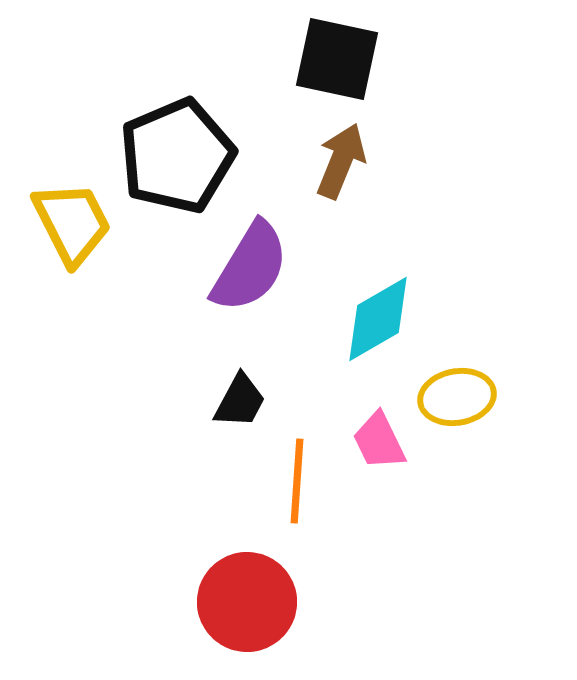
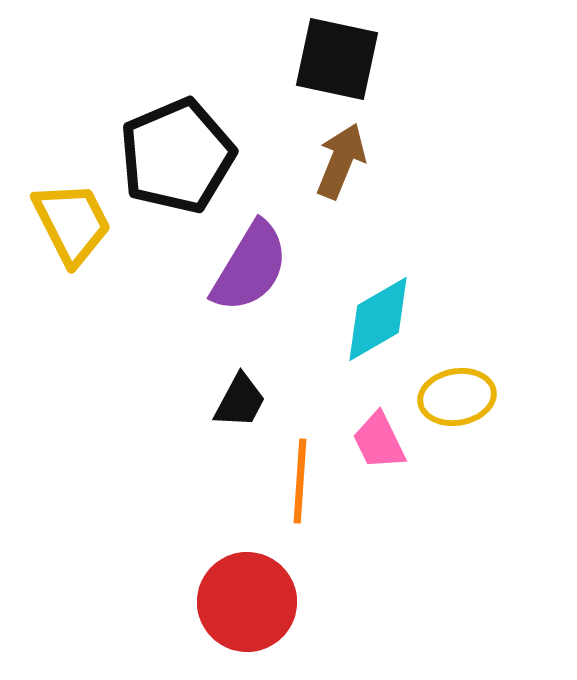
orange line: moved 3 px right
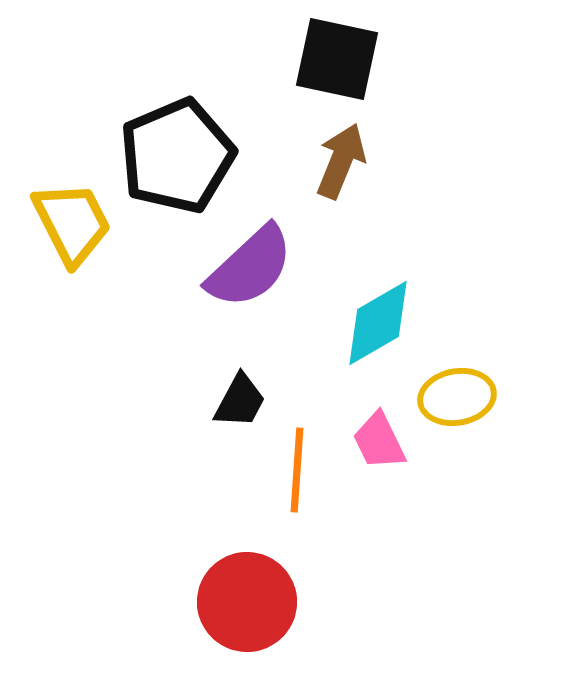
purple semicircle: rotated 16 degrees clockwise
cyan diamond: moved 4 px down
orange line: moved 3 px left, 11 px up
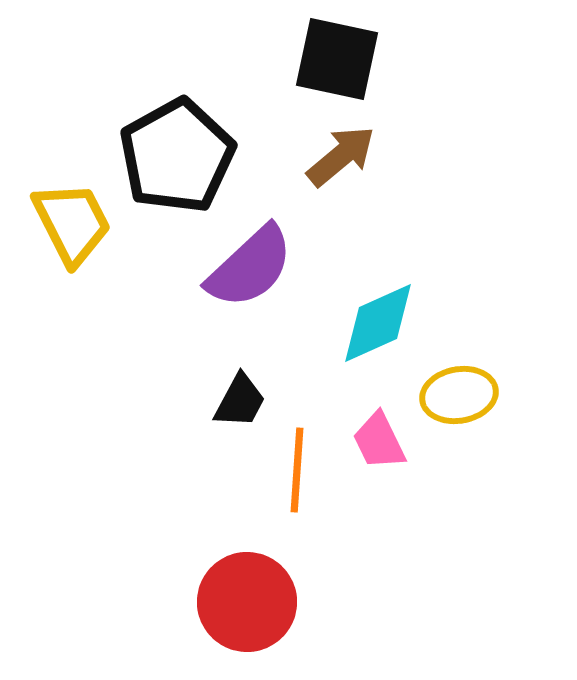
black pentagon: rotated 6 degrees counterclockwise
brown arrow: moved 5 px up; rotated 28 degrees clockwise
cyan diamond: rotated 6 degrees clockwise
yellow ellipse: moved 2 px right, 2 px up
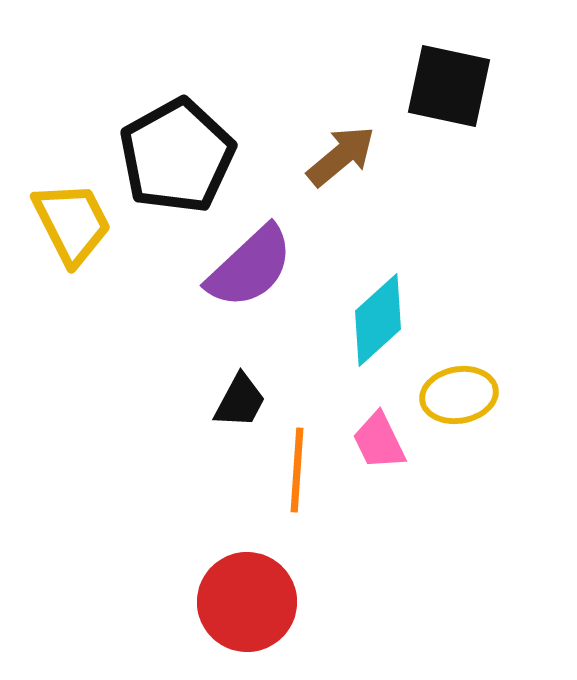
black square: moved 112 px right, 27 px down
cyan diamond: moved 3 px up; rotated 18 degrees counterclockwise
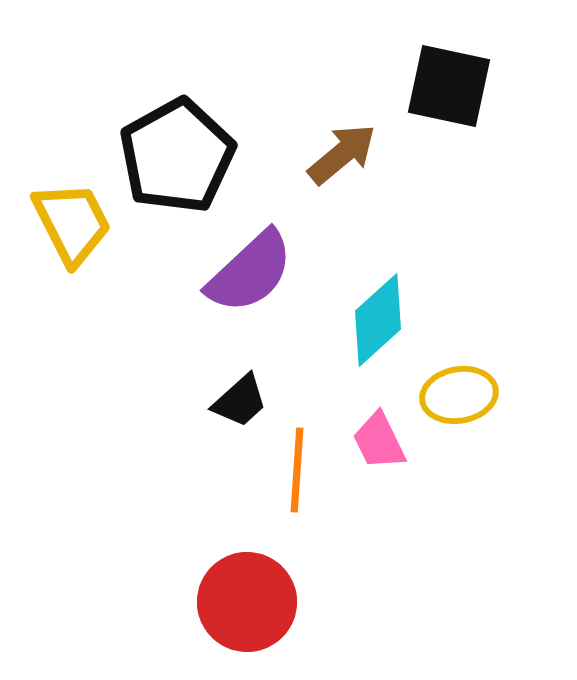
brown arrow: moved 1 px right, 2 px up
purple semicircle: moved 5 px down
black trapezoid: rotated 20 degrees clockwise
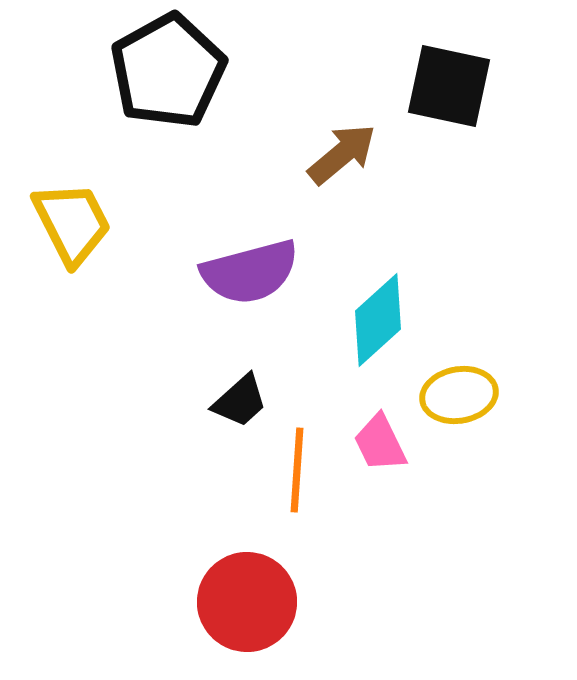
black pentagon: moved 9 px left, 85 px up
purple semicircle: rotated 28 degrees clockwise
pink trapezoid: moved 1 px right, 2 px down
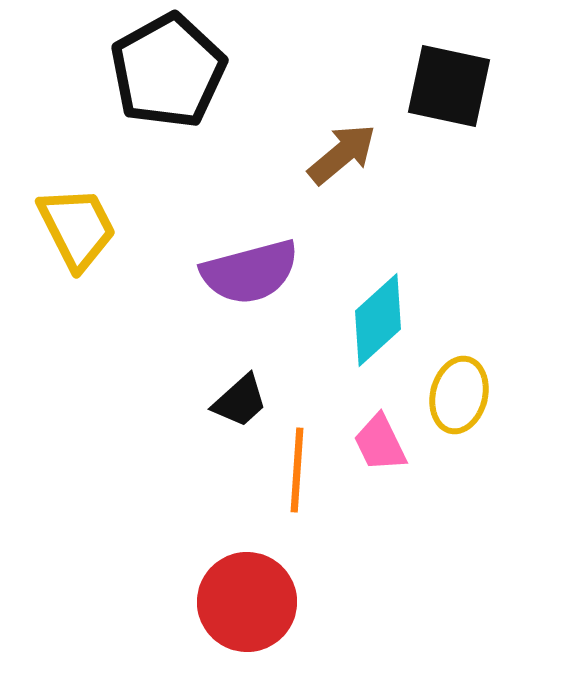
yellow trapezoid: moved 5 px right, 5 px down
yellow ellipse: rotated 66 degrees counterclockwise
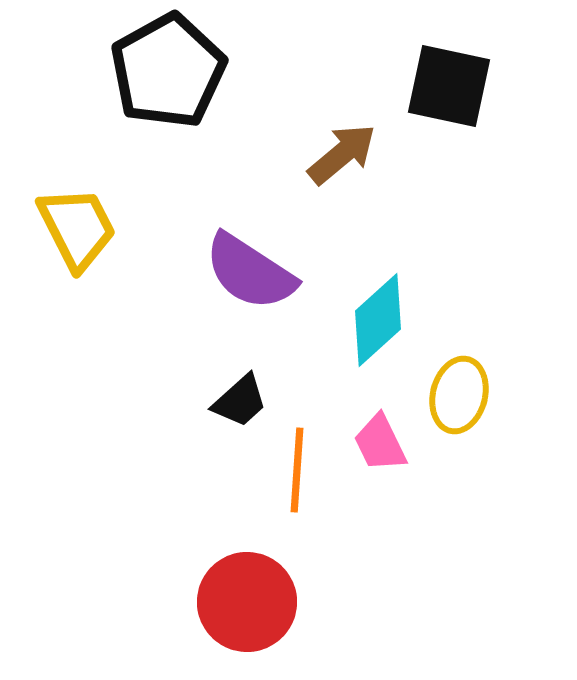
purple semicircle: rotated 48 degrees clockwise
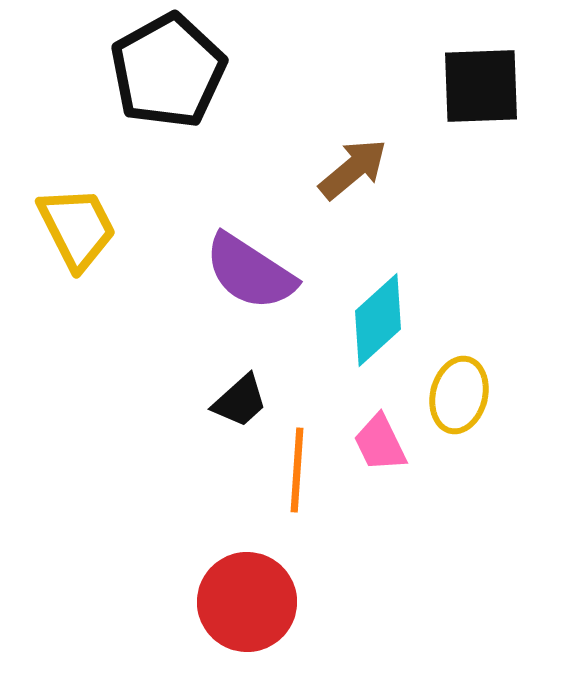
black square: moved 32 px right; rotated 14 degrees counterclockwise
brown arrow: moved 11 px right, 15 px down
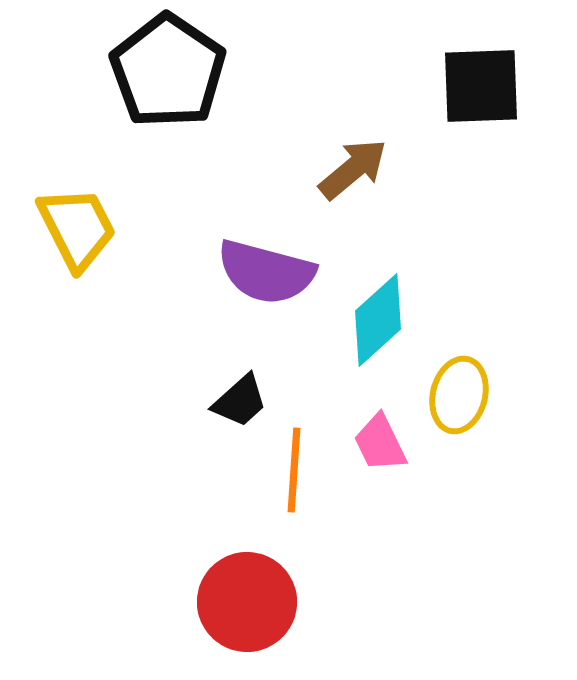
black pentagon: rotated 9 degrees counterclockwise
purple semicircle: moved 16 px right; rotated 18 degrees counterclockwise
orange line: moved 3 px left
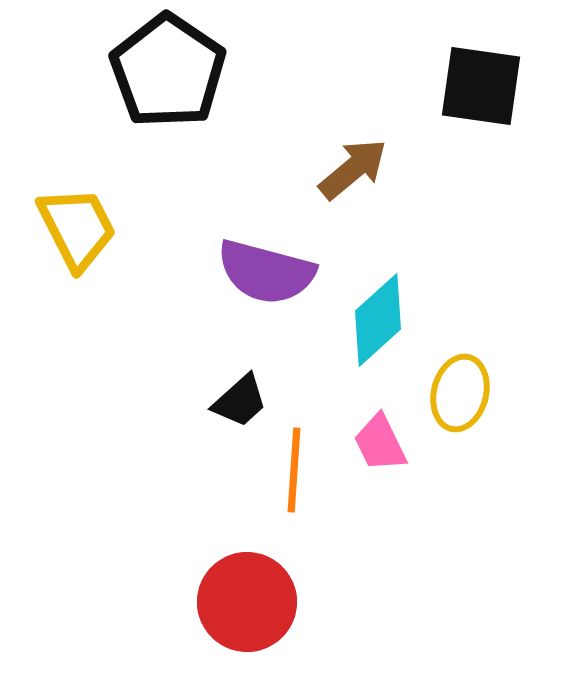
black square: rotated 10 degrees clockwise
yellow ellipse: moved 1 px right, 2 px up
